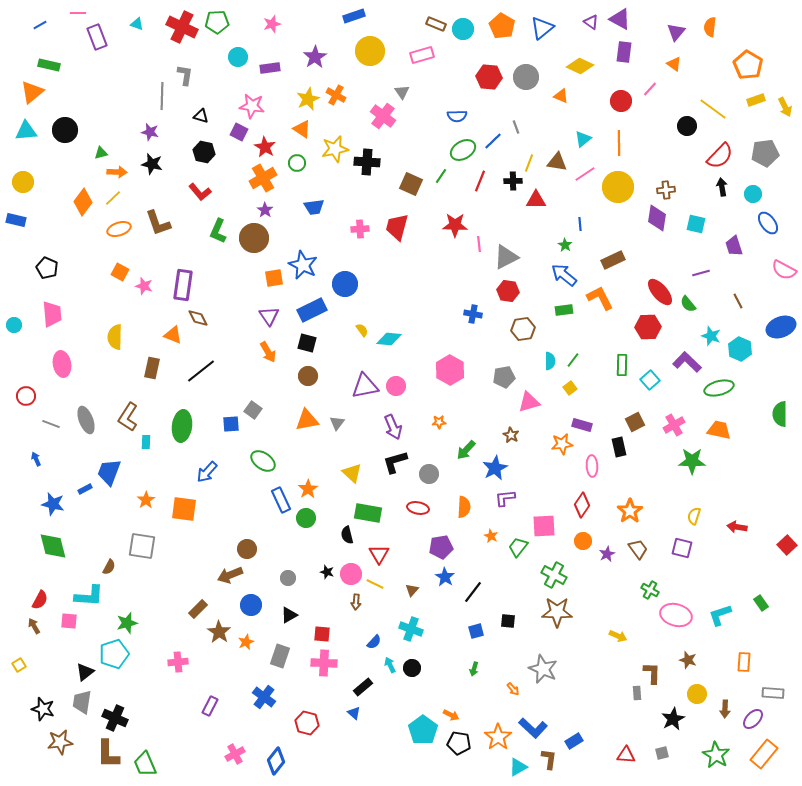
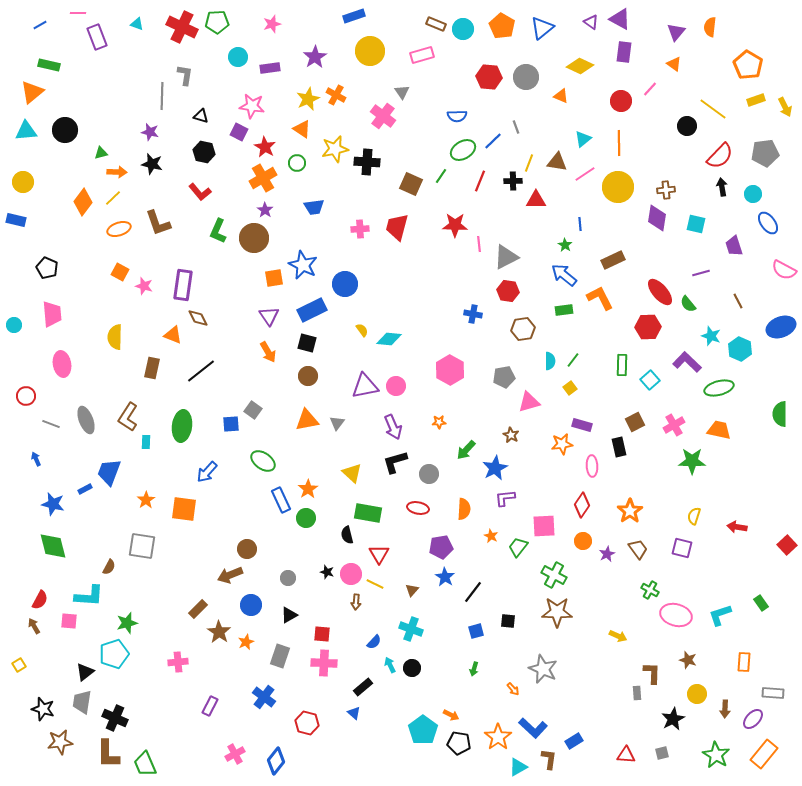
orange semicircle at (464, 507): moved 2 px down
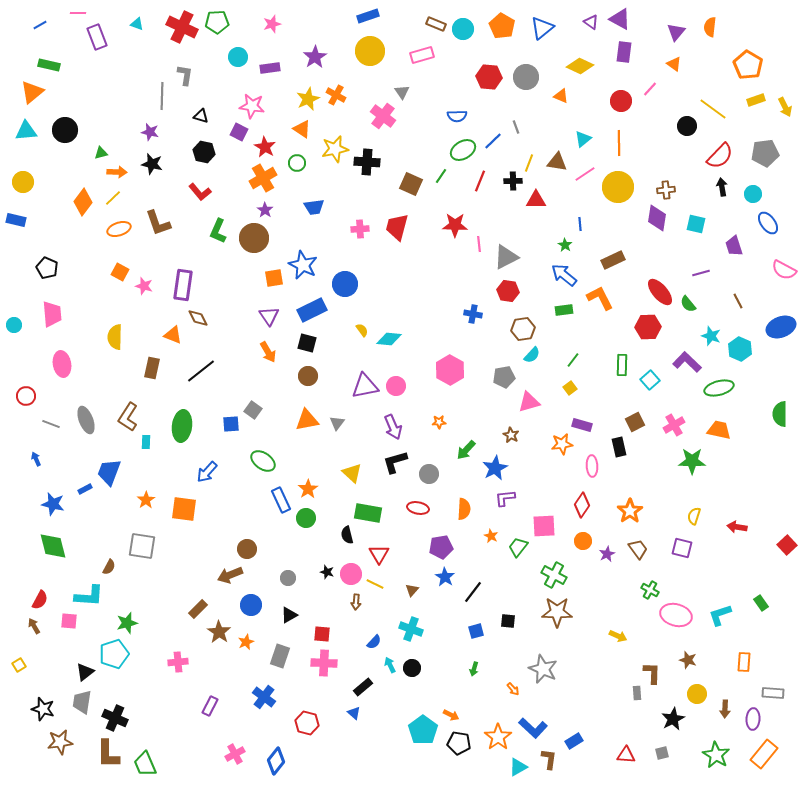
blue rectangle at (354, 16): moved 14 px right
cyan semicircle at (550, 361): moved 18 px left, 6 px up; rotated 42 degrees clockwise
purple ellipse at (753, 719): rotated 40 degrees counterclockwise
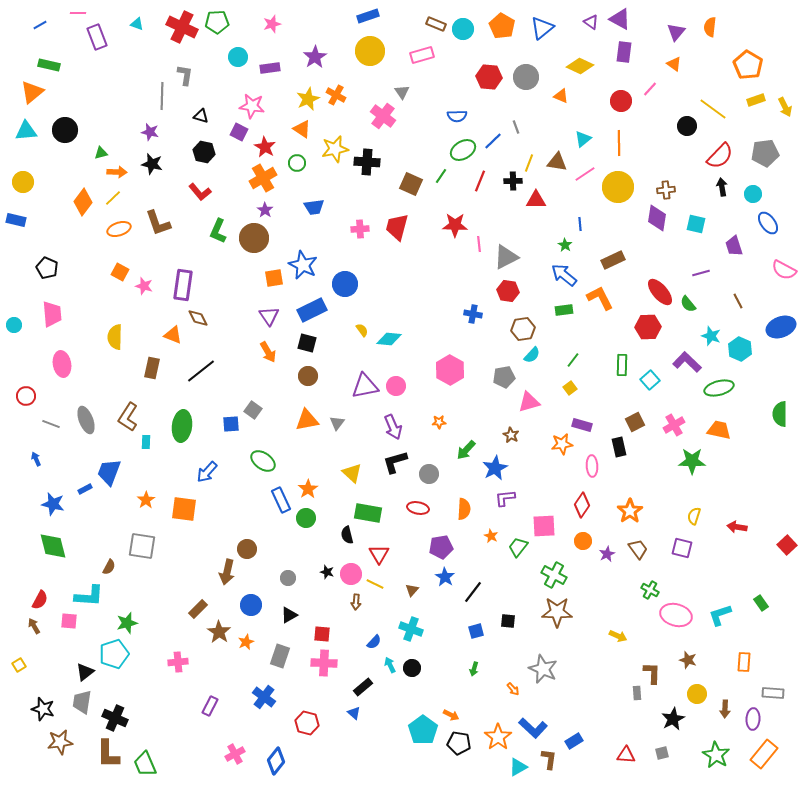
brown arrow at (230, 575): moved 3 px left, 3 px up; rotated 55 degrees counterclockwise
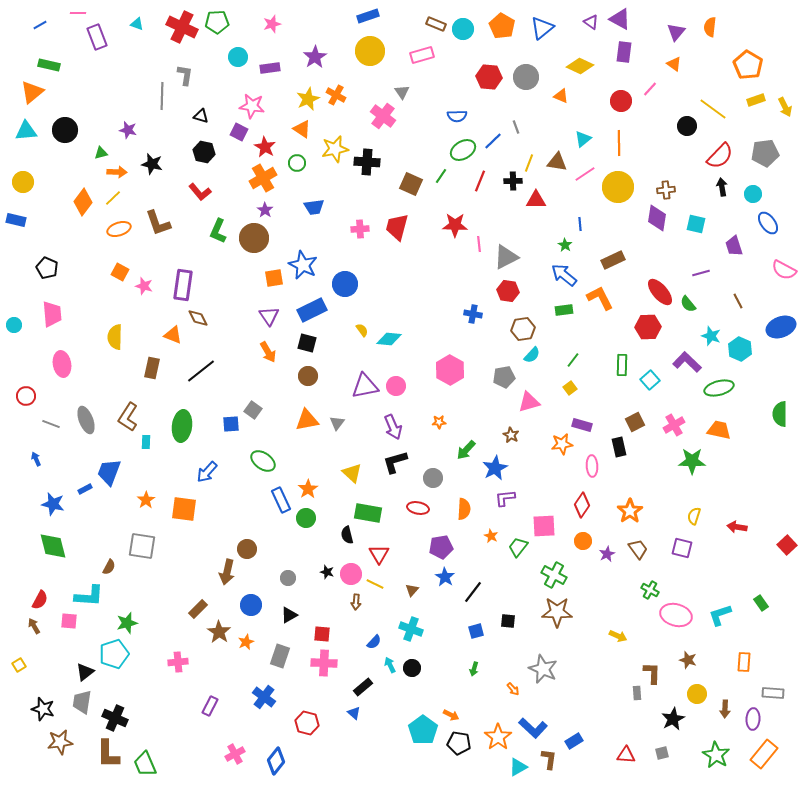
purple star at (150, 132): moved 22 px left, 2 px up
gray circle at (429, 474): moved 4 px right, 4 px down
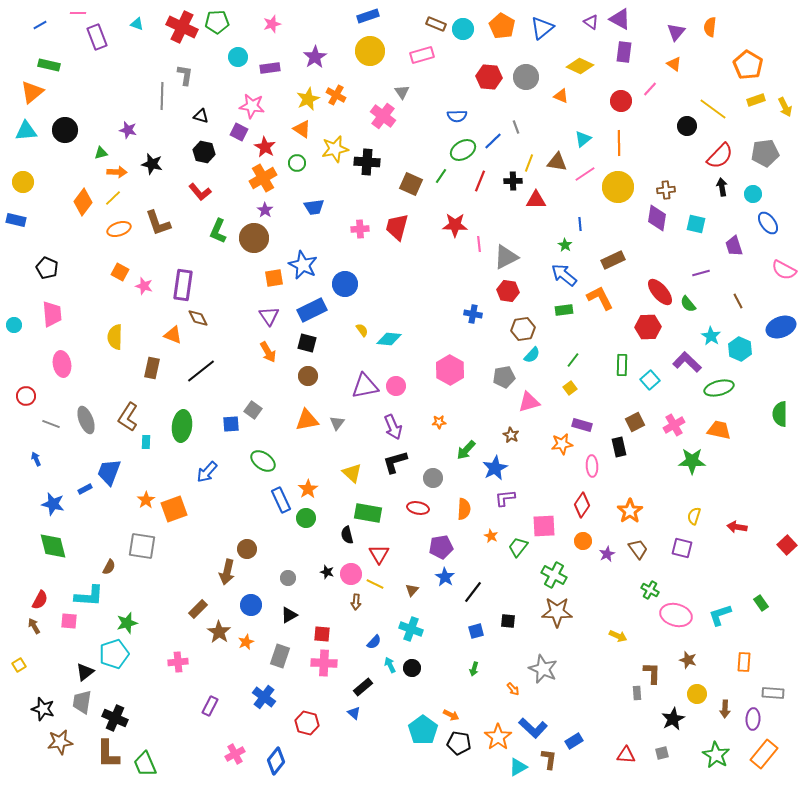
cyan star at (711, 336): rotated 12 degrees clockwise
orange square at (184, 509): moved 10 px left; rotated 28 degrees counterclockwise
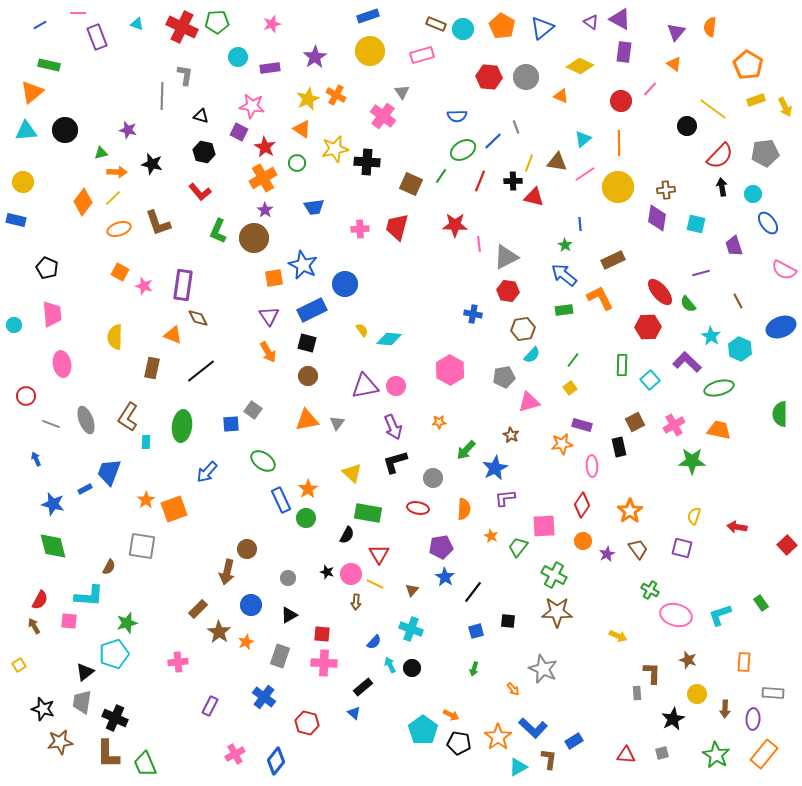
red triangle at (536, 200): moved 2 px left, 3 px up; rotated 15 degrees clockwise
black semicircle at (347, 535): rotated 138 degrees counterclockwise
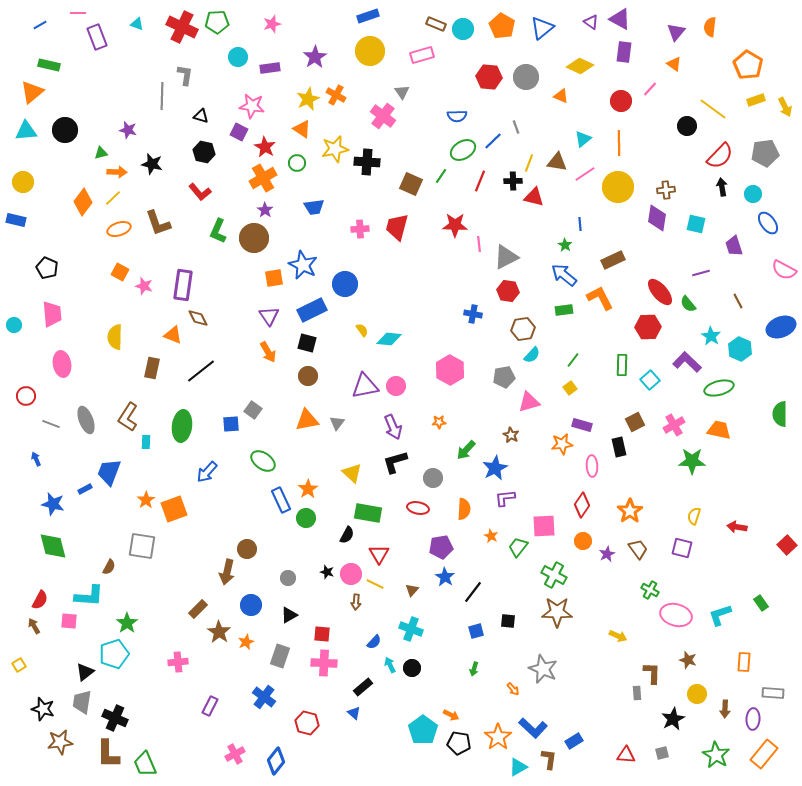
green star at (127, 623): rotated 20 degrees counterclockwise
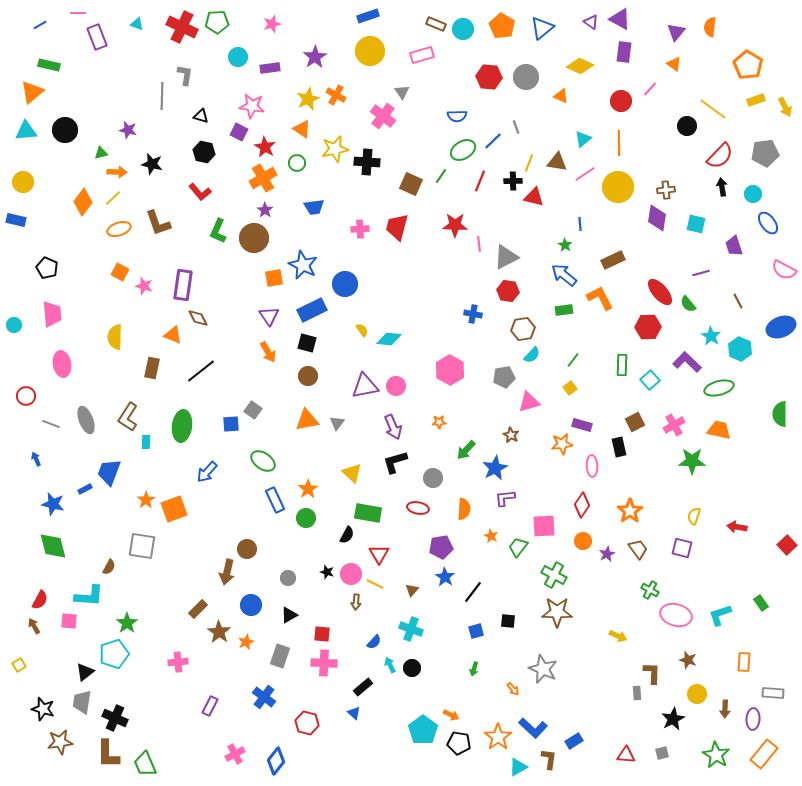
blue rectangle at (281, 500): moved 6 px left
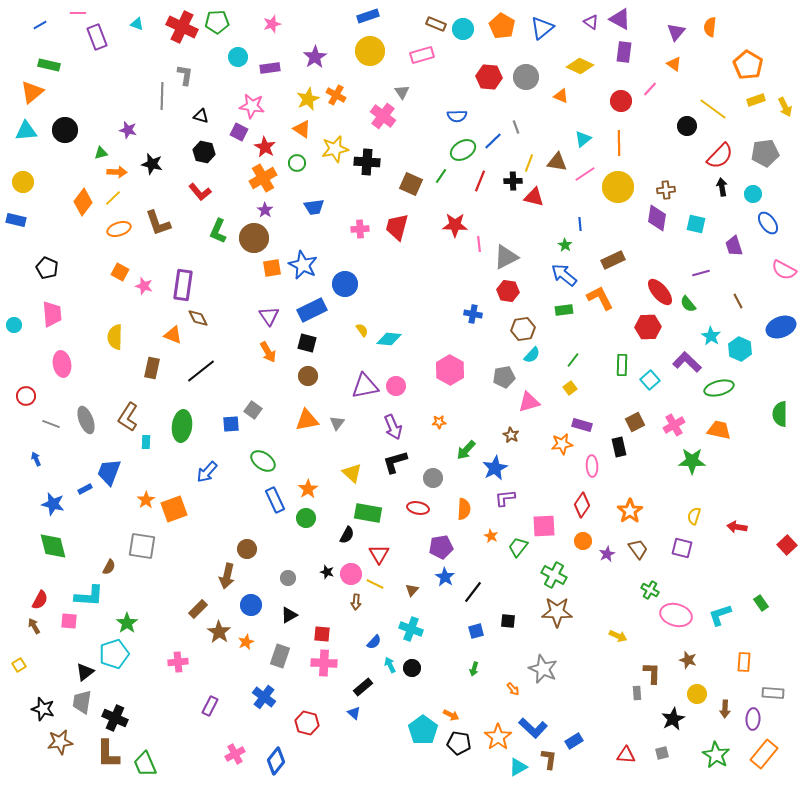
orange square at (274, 278): moved 2 px left, 10 px up
brown arrow at (227, 572): moved 4 px down
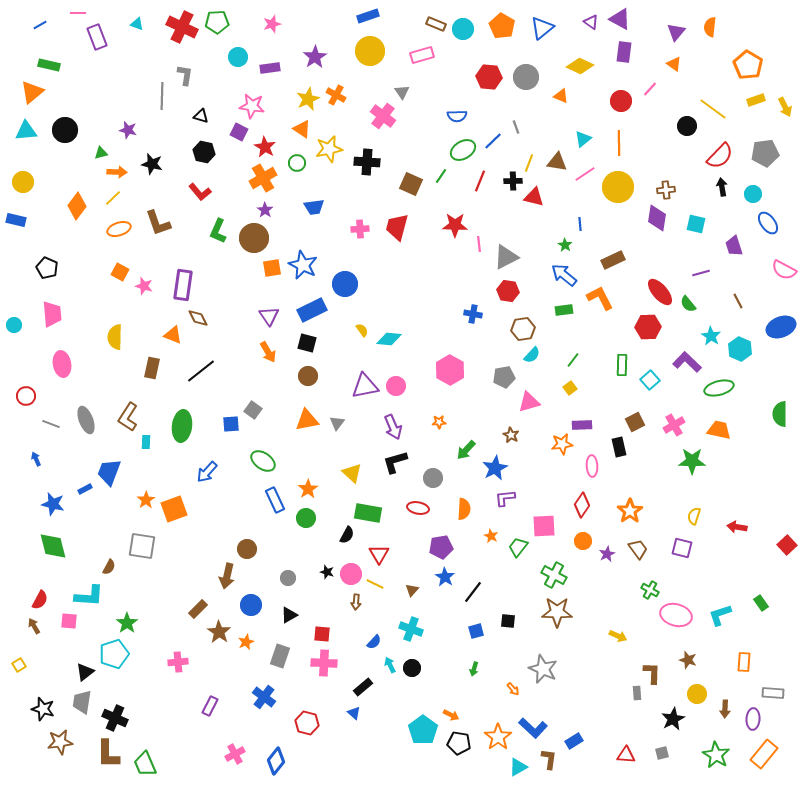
yellow star at (335, 149): moved 6 px left
orange diamond at (83, 202): moved 6 px left, 4 px down
purple rectangle at (582, 425): rotated 18 degrees counterclockwise
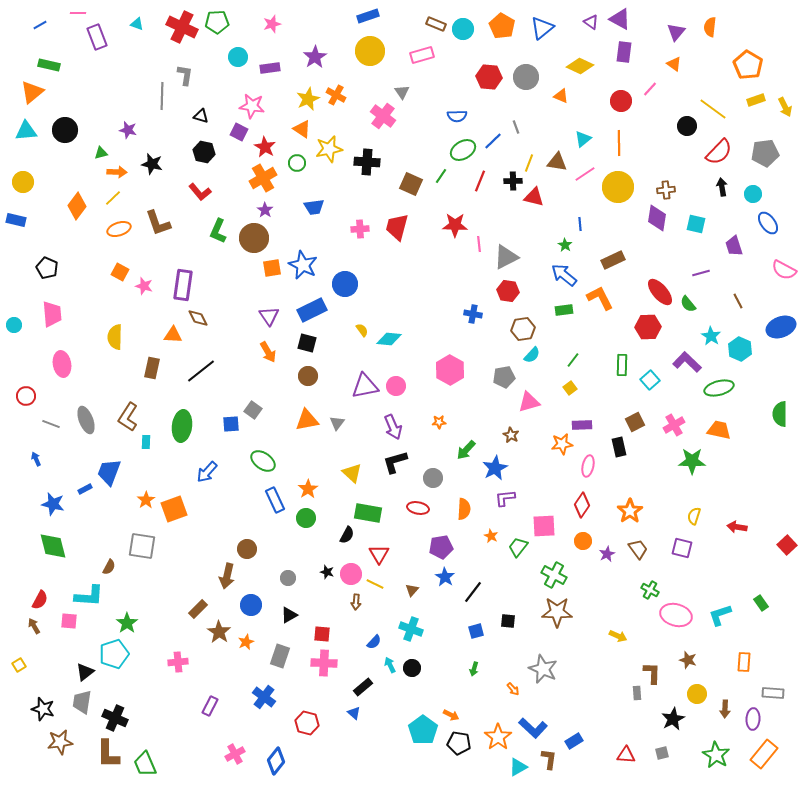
red semicircle at (720, 156): moved 1 px left, 4 px up
orange triangle at (173, 335): rotated 18 degrees counterclockwise
pink ellipse at (592, 466): moved 4 px left; rotated 15 degrees clockwise
